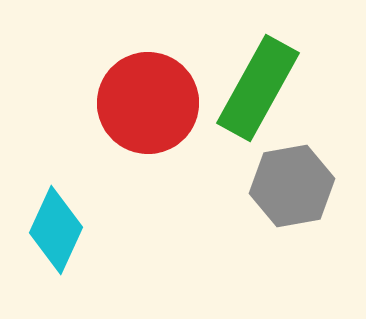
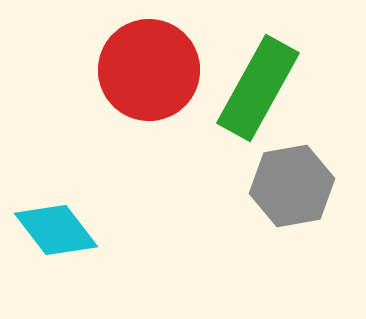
red circle: moved 1 px right, 33 px up
cyan diamond: rotated 62 degrees counterclockwise
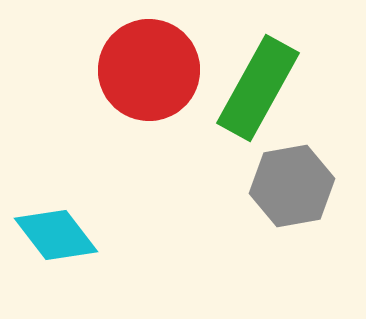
cyan diamond: moved 5 px down
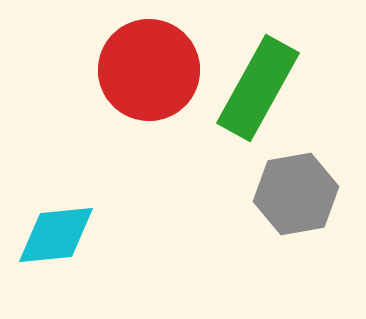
gray hexagon: moved 4 px right, 8 px down
cyan diamond: rotated 58 degrees counterclockwise
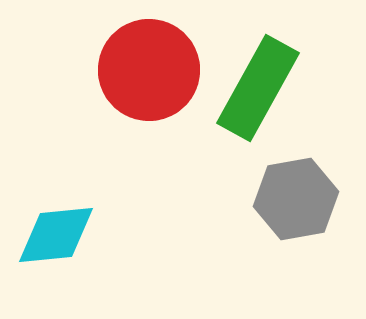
gray hexagon: moved 5 px down
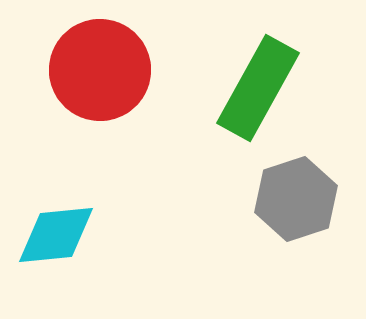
red circle: moved 49 px left
gray hexagon: rotated 8 degrees counterclockwise
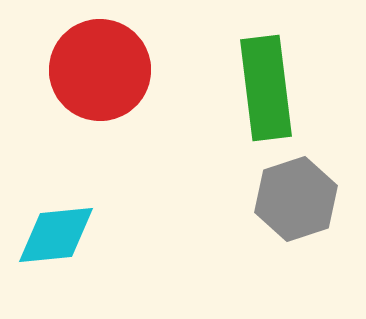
green rectangle: moved 8 px right; rotated 36 degrees counterclockwise
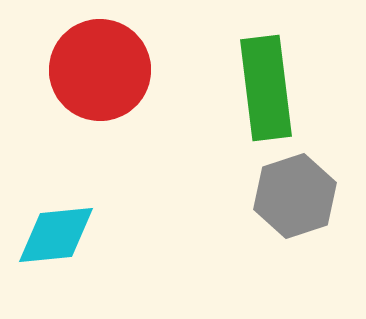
gray hexagon: moved 1 px left, 3 px up
